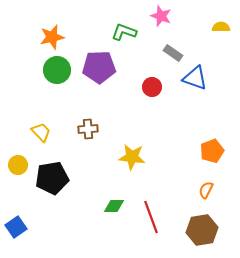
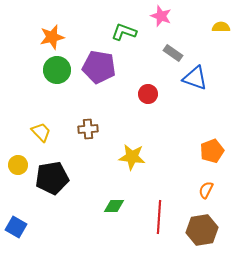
purple pentagon: rotated 12 degrees clockwise
red circle: moved 4 px left, 7 px down
red line: moved 8 px right; rotated 24 degrees clockwise
blue square: rotated 25 degrees counterclockwise
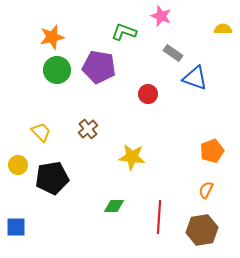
yellow semicircle: moved 2 px right, 2 px down
brown cross: rotated 36 degrees counterclockwise
blue square: rotated 30 degrees counterclockwise
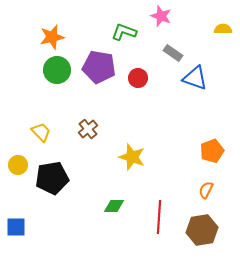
red circle: moved 10 px left, 16 px up
yellow star: rotated 12 degrees clockwise
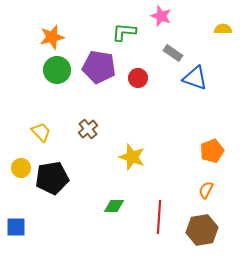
green L-shape: rotated 15 degrees counterclockwise
yellow circle: moved 3 px right, 3 px down
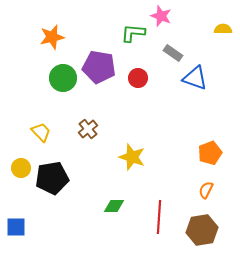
green L-shape: moved 9 px right, 1 px down
green circle: moved 6 px right, 8 px down
orange pentagon: moved 2 px left, 2 px down
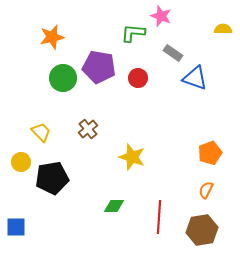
yellow circle: moved 6 px up
